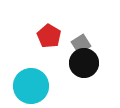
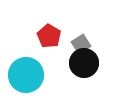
cyan circle: moved 5 px left, 11 px up
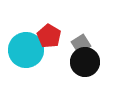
black circle: moved 1 px right, 1 px up
cyan circle: moved 25 px up
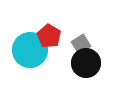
cyan circle: moved 4 px right
black circle: moved 1 px right, 1 px down
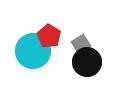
cyan circle: moved 3 px right, 1 px down
black circle: moved 1 px right, 1 px up
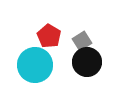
gray square: moved 1 px right, 3 px up
cyan circle: moved 2 px right, 14 px down
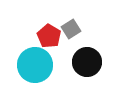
gray square: moved 11 px left, 12 px up
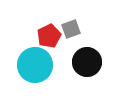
gray square: rotated 12 degrees clockwise
red pentagon: rotated 15 degrees clockwise
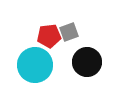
gray square: moved 2 px left, 3 px down
red pentagon: rotated 20 degrees clockwise
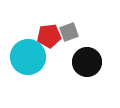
cyan circle: moved 7 px left, 8 px up
